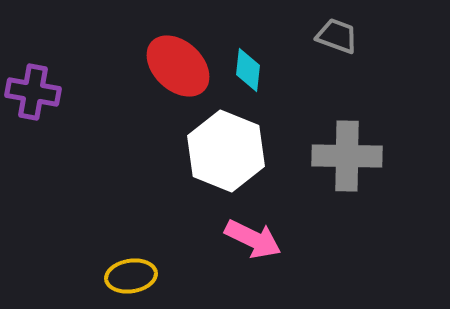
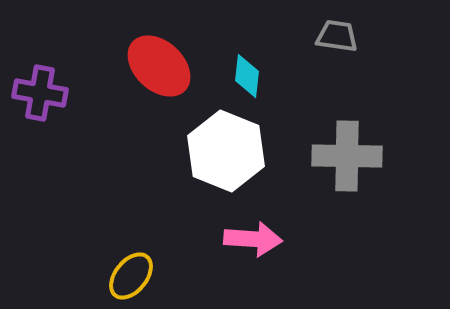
gray trapezoid: rotated 12 degrees counterclockwise
red ellipse: moved 19 px left
cyan diamond: moved 1 px left, 6 px down
purple cross: moved 7 px right, 1 px down
pink arrow: rotated 22 degrees counterclockwise
yellow ellipse: rotated 42 degrees counterclockwise
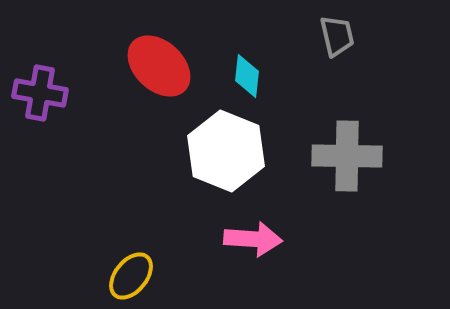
gray trapezoid: rotated 69 degrees clockwise
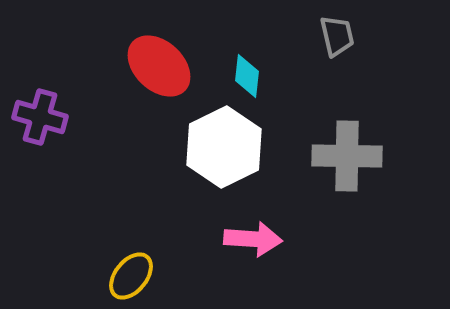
purple cross: moved 24 px down; rotated 6 degrees clockwise
white hexagon: moved 2 px left, 4 px up; rotated 12 degrees clockwise
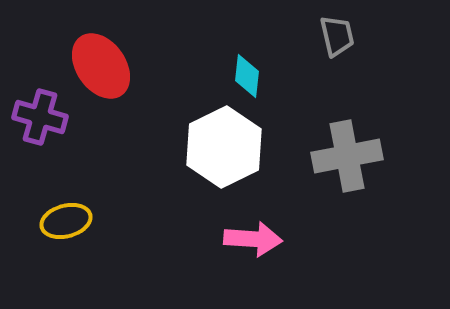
red ellipse: moved 58 px left; rotated 12 degrees clockwise
gray cross: rotated 12 degrees counterclockwise
yellow ellipse: moved 65 px left, 55 px up; rotated 36 degrees clockwise
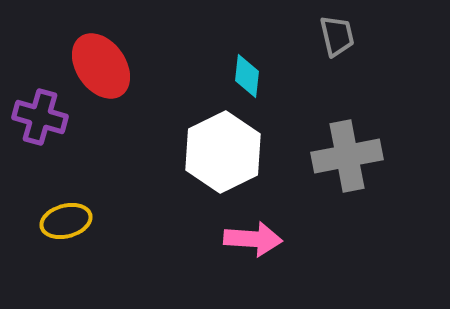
white hexagon: moved 1 px left, 5 px down
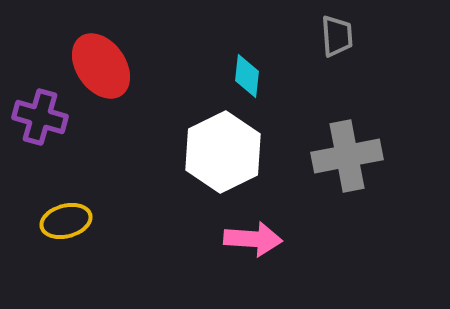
gray trapezoid: rotated 9 degrees clockwise
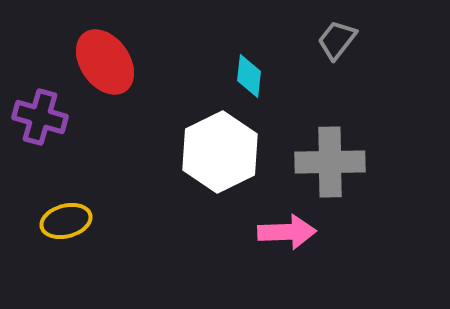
gray trapezoid: moved 4 px down; rotated 138 degrees counterclockwise
red ellipse: moved 4 px right, 4 px up
cyan diamond: moved 2 px right
white hexagon: moved 3 px left
gray cross: moved 17 px left, 6 px down; rotated 10 degrees clockwise
pink arrow: moved 34 px right, 7 px up; rotated 6 degrees counterclockwise
